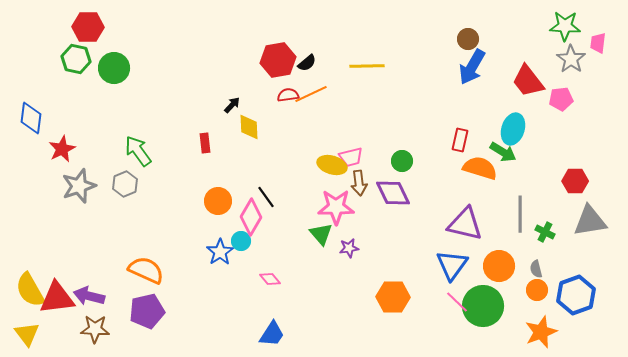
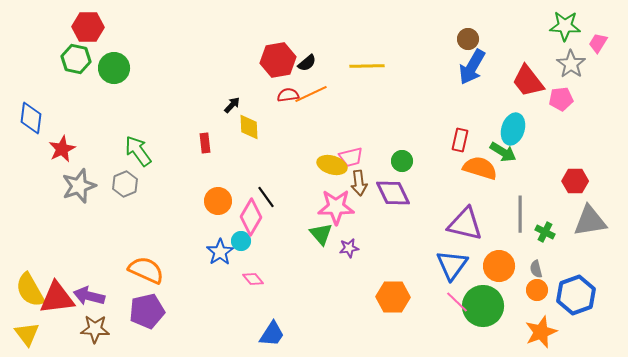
pink trapezoid at (598, 43): rotated 25 degrees clockwise
gray star at (571, 59): moved 5 px down
pink diamond at (270, 279): moved 17 px left
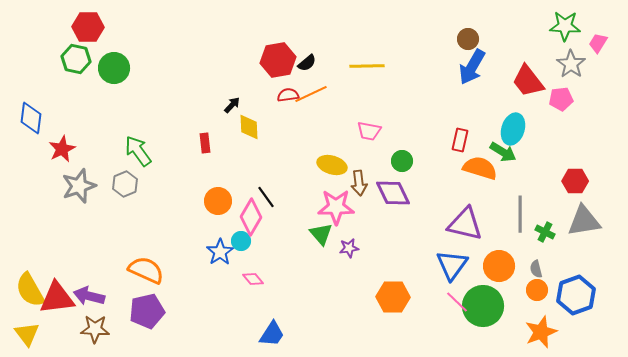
pink trapezoid at (351, 157): moved 18 px right, 26 px up; rotated 25 degrees clockwise
gray triangle at (590, 221): moved 6 px left
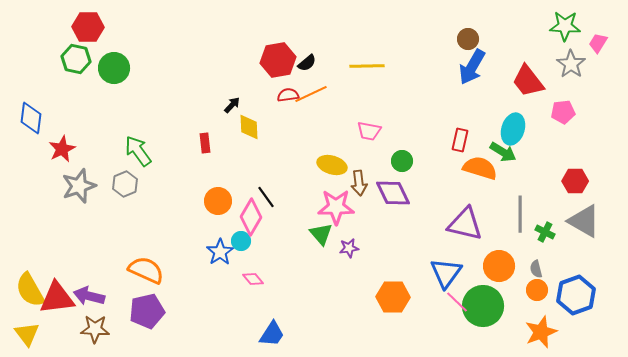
pink pentagon at (561, 99): moved 2 px right, 13 px down
gray triangle at (584, 221): rotated 39 degrees clockwise
blue triangle at (452, 265): moved 6 px left, 8 px down
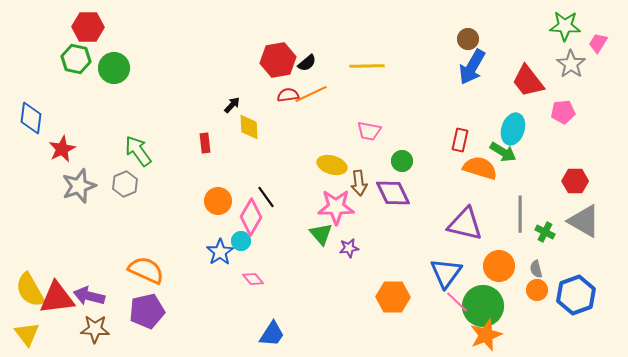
orange star at (541, 332): moved 55 px left, 3 px down
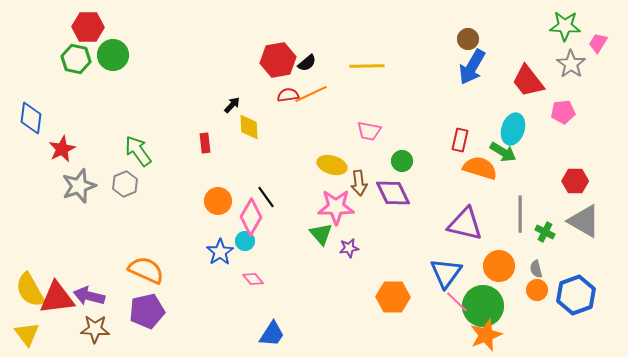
green circle at (114, 68): moved 1 px left, 13 px up
cyan circle at (241, 241): moved 4 px right
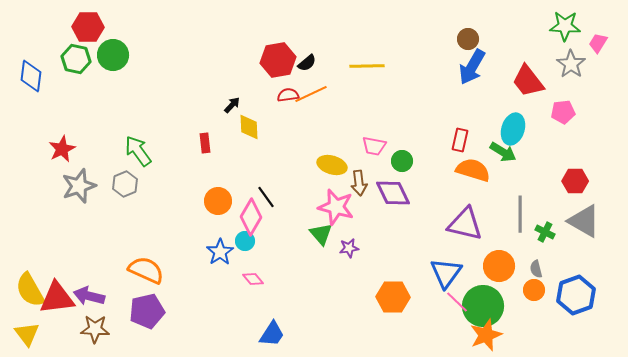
blue diamond at (31, 118): moved 42 px up
pink trapezoid at (369, 131): moved 5 px right, 15 px down
orange semicircle at (480, 168): moved 7 px left, 2 px down
pink star at (336, 207): rotated 15 degrees clockwise
orange circle at (537, 290): moved 3 px left
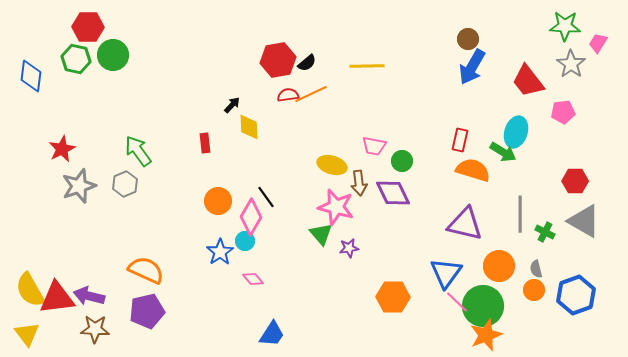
cyan ellipse at (513, 129): moved 3 px right, 3 px down
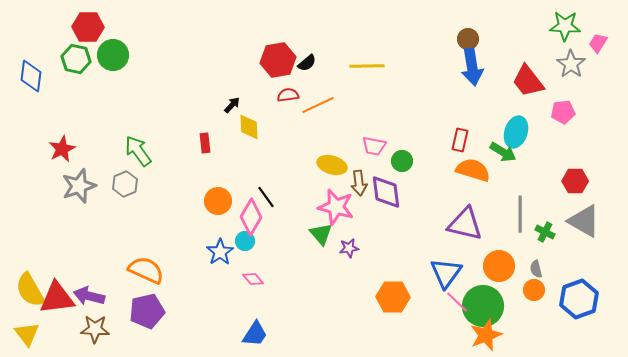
blue arrow at (472, 67): rotated 39 degrees counterclockwise
orange line at (311, 94): moved 7 px right, 11 px down
purple diamond at (393, 193): moved 7 px left, 1 px up; rotated 18 degrees clockwise
blue hexagon at (576, 295): moved 3 px right, 4 px down
blue trapezoid at (272, 334): moved 17 px left
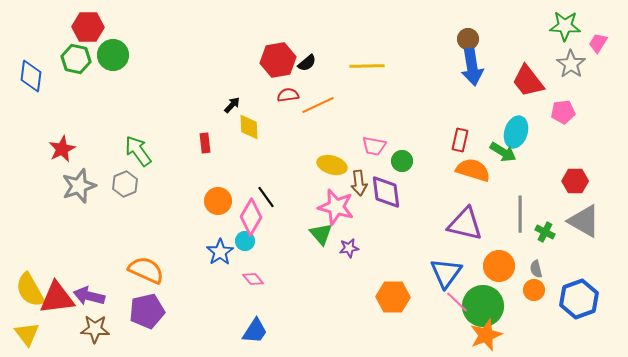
blue trapezoid at (255, 334): moved 3 px up
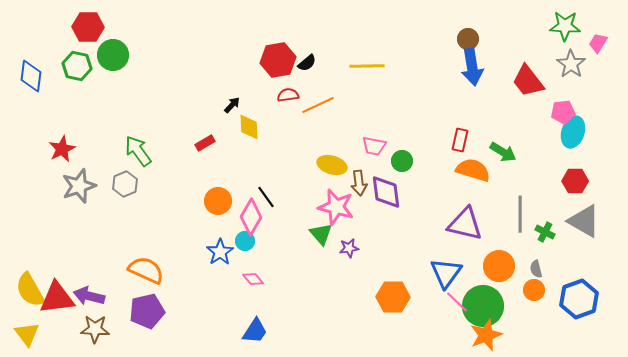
green hexagon at (76, 59): moved 1 px right, 7 px down
cyan ellipse at (516, 132): moved 57 px right
red rectangle at (205, 143): rotated 66 degrees clockwise
